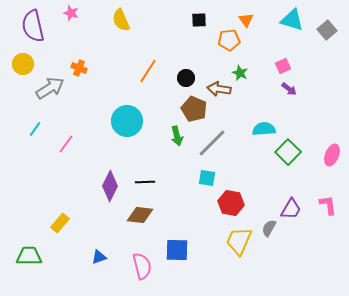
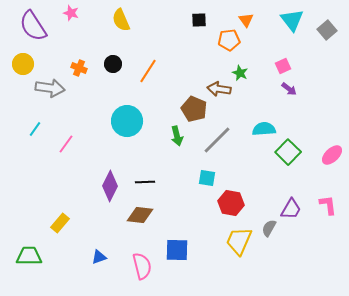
cyan triangle: rotated 35 degrees clockwise
purple semicircle: rotated 20 degrees counterclockwise
black circle: moved 73 px left, 14 px up
gray arrow: rotated 40 degrees clockwise
gray line: moved 5 px right, 3 px up
pink ellipse: rotated 25 degrees clockwise
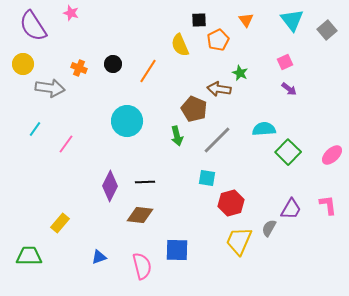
yellow semicircle: moved 59 px right, 25 px down
orange pentagon: moved 11 px left; rotated 20 degrees counterclockwise
pink square: moved 2 px right, 4 px up
red hexagon: rotated 25 degrees counterclockwise
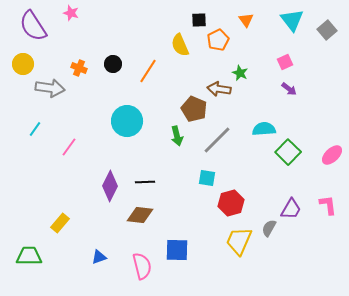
pink line: moved 3 px right, 3 px down
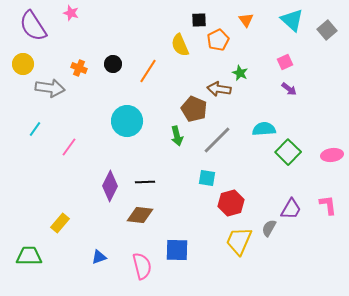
cyan triangle: rotated 10 degrees counterclockwise
pink ellipse: rotated 35 degrees clockwise
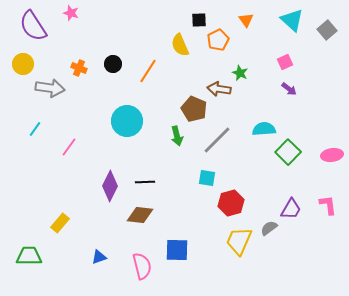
gray semicircle: rotated 24 degrees clockwise
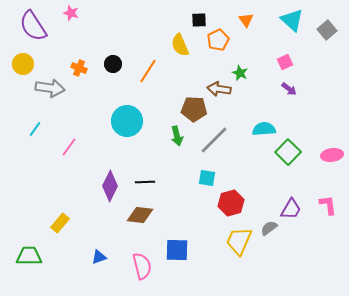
brown pentagon: rotated 20 degrees counterclockwise
gray line: moved 3 px left
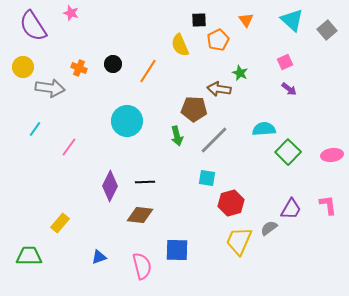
yellow circle: moved 3 px down
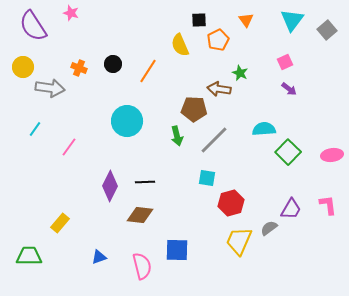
cyan triangle: rotated 25 degrees clockwise
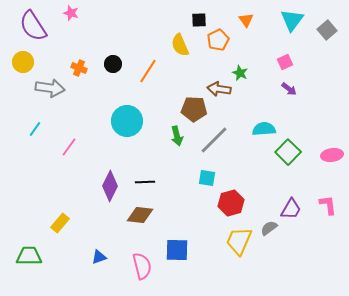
yellow circle: moved 5 px up
